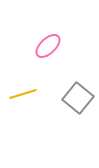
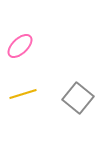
pink ellipse: moved 28 px left
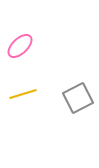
gray square: rotated 24 degrees clockwise
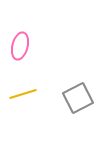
pink ellipse: rotated 32 degrees counterclockwise
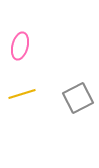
yellow line: moved 1 px left
